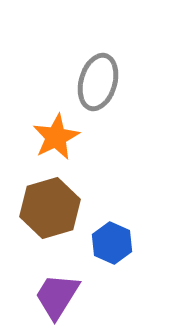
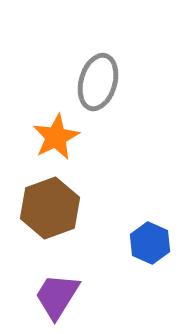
brown hexagon: rotated 4 degrees counterclockwise
blue hexagon: moved 38 px right
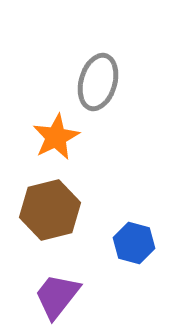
brown hexagon: moved 2 px down; rotated 6 degrees clockwise
blue hexagon: moved 16 px left; rotated 9 degrees counterclockwise
purple trapezoid: rotated 6 degrees clockwise
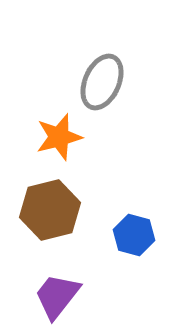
gray ellipse: moved 4 px right; rotated 8 degrees clockwise
orange star: moved 3 px right; rotated 12 degrees clockwise
blue hexagon: moved 8 px up
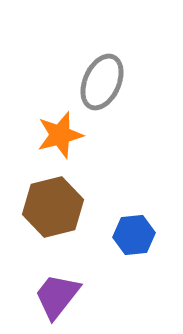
orange star: moved 1 px right, 2 px up
brown hexagon: moved 3 px right, 3 px up
blue hexagon: rotated 21 degrees counterclockwise
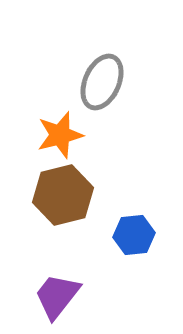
brown hexagon: moved 10 px right, 12 px up
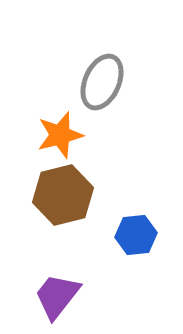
blue hexagon: moved 2 px right
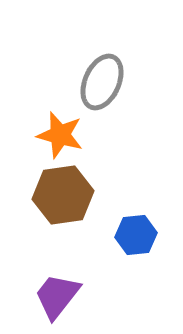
orange star: rotated 30 degrees clockwise
brown hexagon: rotated 6 degrees clockwise
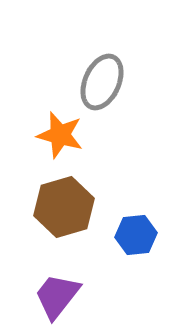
brown hexagon: moved 1 px right, 12 px down; rotated 8 degrees counterclockwise
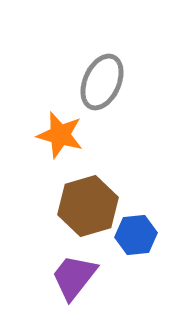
brown hexagon: moved 24 px right, 1 px up
purple trapezoid: moved 17 px right, 19 px up
